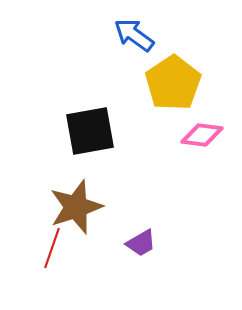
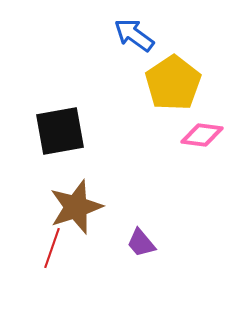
black square: moved 30 px left
purple trapezoid: rotated 80 degrees clockwise
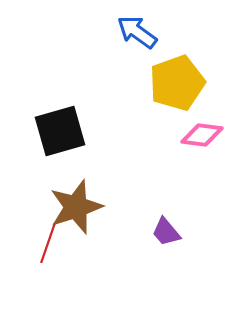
blue arrow: moved 3 px right, 3 px up
yellow pentagon: moved 4 px right; rotated 14 degrees clockwise
black square: rotated 6 degrees counterclockwise
purple trapezoid: moved 25 px right, 11 px up
red line: moved 4 px left, 5 px up
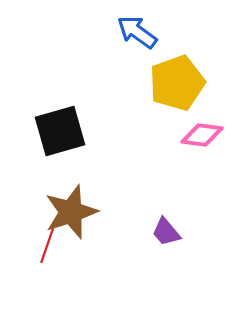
brown star: moved 5 px left, 5 px down
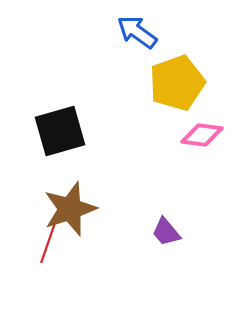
brown star: moved 1 px left, 3 px up
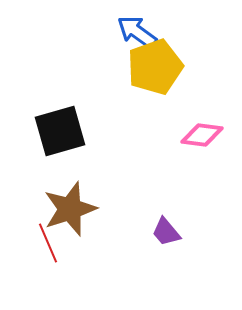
yellow pentagon: moved 22 px left, 16 px up
red line: rotated 42 degrees counterclockwise
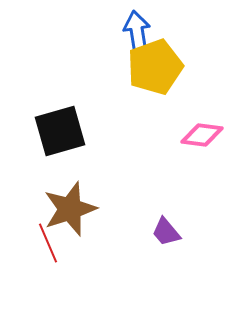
blue arrow: rotated 45 degrees clockwise
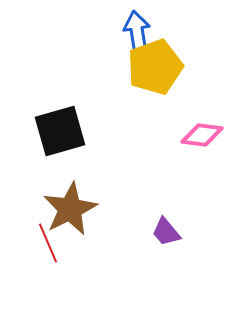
brown star: rotated 8 degrees counterclockwise
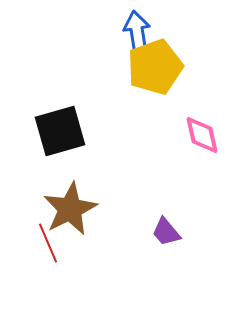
pink diamond: rotated 69 degrees clockwise
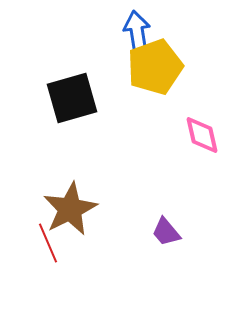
black square: moved 12 px right, 33 px up
